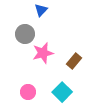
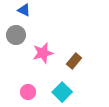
blue triangle: moved 17 px left; rotated 48 degrees counterclockwise
gray circle: moved 9 px left, 1 px down
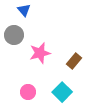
blue triangle: rotated 24 degrees clockwise
gray circle: moved 2 px left
pink star: moved 3 px left
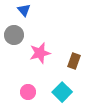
brown rectangle: rotated 21 degrees counterclockwise
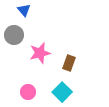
brown rectangle: moved 5 px left, 2 px down
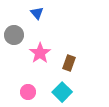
blue triangle: moved 13 px right, 3 px down
pink star: rotated 20 degrees counterclockwise
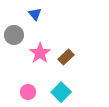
blue triangle: moved 2 px left, 1 px down
brown rectangle: moved 3 px left, 6 px up; rotated 28 degrees clockwise
cyan square: moved 1 px left
